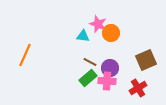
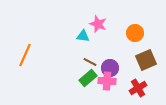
orange circle: moved 24 px right
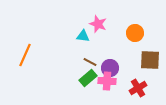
brown square: moved 4 px right; rotated 25 degrees clockwise
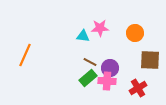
pink star: moved 2 px right, 4 px down; rotated 24 degrees counterclockwise
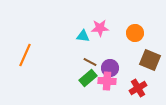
brown square: rotated 20 degrees clockwise
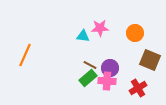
brown line: moved 3 px down
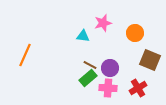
pink star: moved 3 px right, 5 px up; rotated 12 degrees counterclockwise
pink cross: moved 1 px right, 7 px down
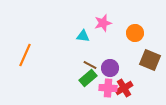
red cross: moved 14 px left
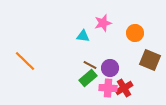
orange line: moved 6 px down; rotated 70 degrees counterclockwise
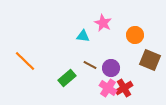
pink star: rotated 30 degrees counterclockwise
orange circle: moved 2 px down
purple circle: moved 1 px right
green rectangle: moved 21 px left
pink cross: rotated 30 degrees clockwise
